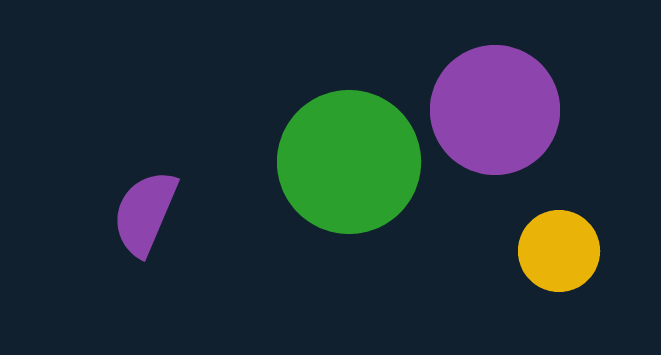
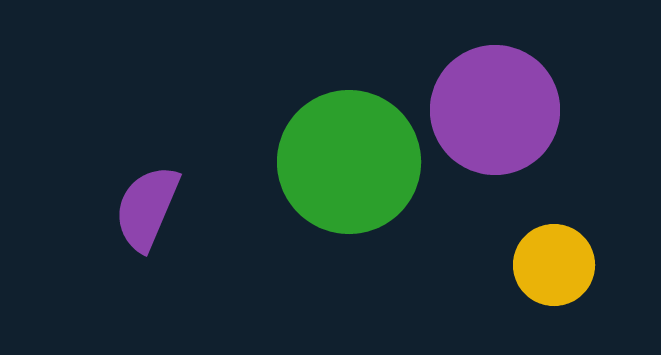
purple semicircle: moved 2 px right, 5 px up
yellow circle: moved 5 px left, 14 px down
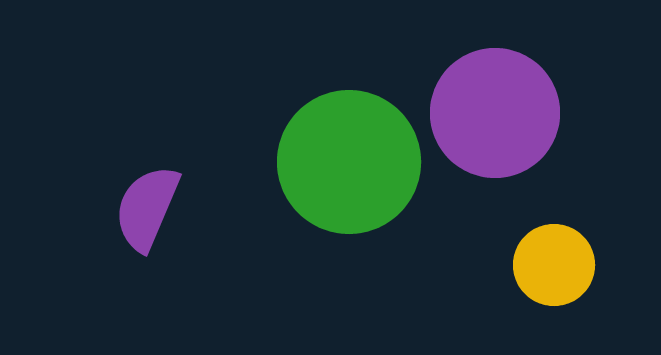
purple circle: moved 3 px down
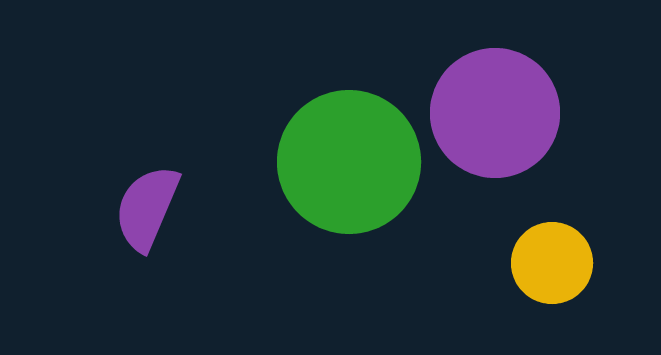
yellow circle: moved 2 px left, 2 px up
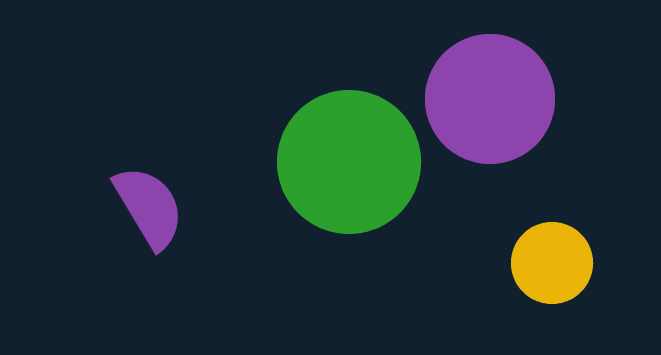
purple circle: moved 5 px left, 14 px up
purple semicircle: moved 2 px right, 1 px up; rotated 126 degrees clockwise
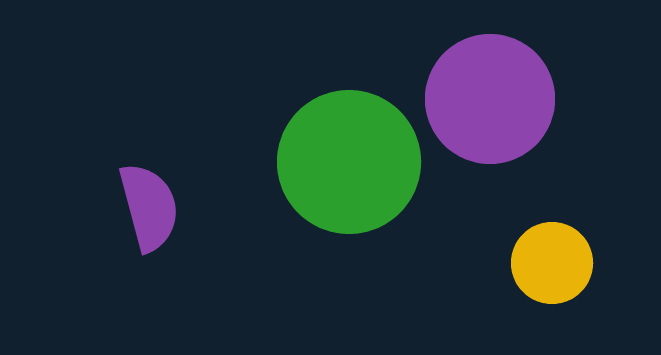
purple semicircle: rotated 16 degrees clockwise
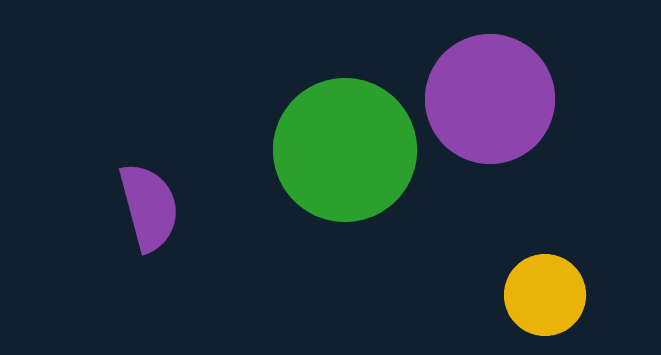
green circle: moved 4 px left, 12 px up
yellow circle: moved 7 px left, 32 px down
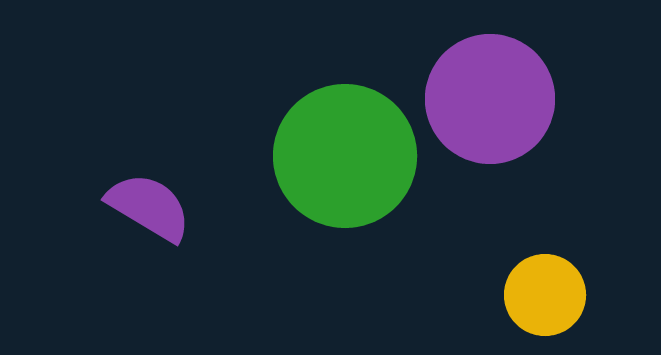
green circle: moved 6 px down
purple semicircle: rotated 44 degrees counterclockwise
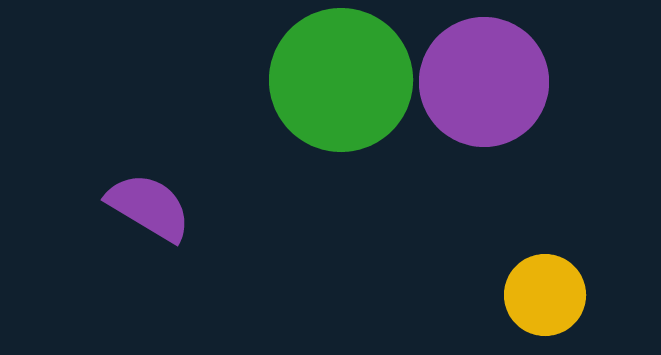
purple circle: moved 6 px left, 17 px up
green circle: moved 4 px left, 76 px up
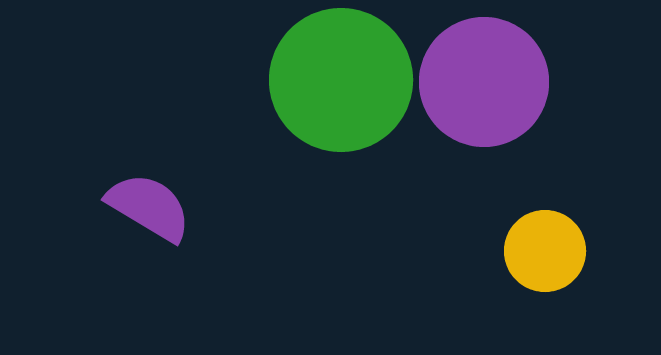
yellow circle: moved 44 px up
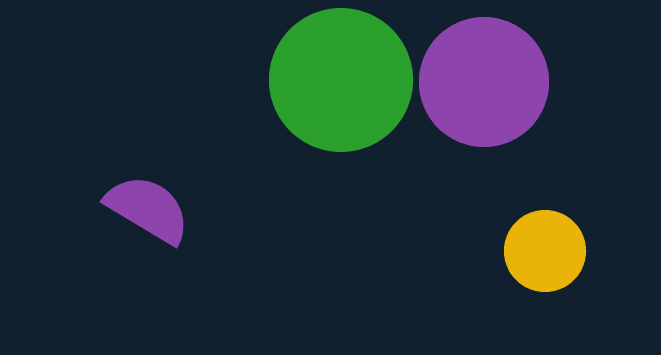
purple semicircle: moved 1 px left, 2 px down
